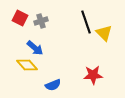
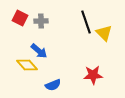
gray cross: rotated 16 degrees clockwise
blue arrow: moved 4 px right, 3 px down
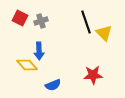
gray cross: rotated 16 degrees counterclockwise
blue arrow: rotated 48 degrees clockwise
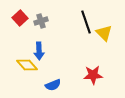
red square: rotated 21 degrees clockwise
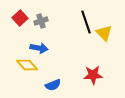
blue arrow: moved 3 px up; rotated 78 degrees counterclockwise
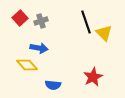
red star: moved 2 px down; rotated 24 degrees counterclockwise
blue semicircle: rotated 28 degrees clockwise
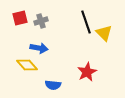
red square: rotated 28 degrees clockwise
red star: moved 6 px left, 5 px up
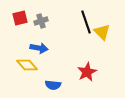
yellow triangle: moved 2 px left, 1 px up
